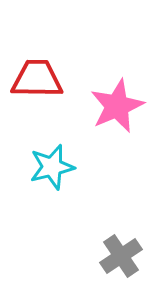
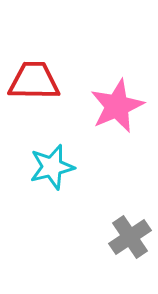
red trapezoid: moved 3 px left, 2 px down
gray cross: moved 9 px right, 19 px up
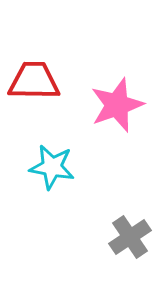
pink star: moved 1 px up; rotated 4 degrees clockwise
cyan star: rotated 24 degrees clockwise
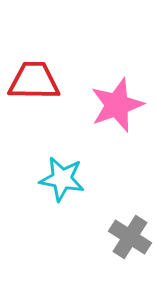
cyan star: moved 10 px right, 12 px down
gray cross: rotated 24 degrees counterclockwise
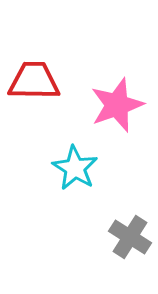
cyan star: moved 13 px right, 11 px up; rotated 21 degrees clockwise
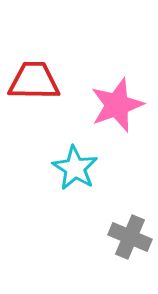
gray cross: rotated 9 degrees counterclockwise
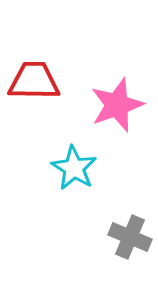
cyan star: moved 1 px left
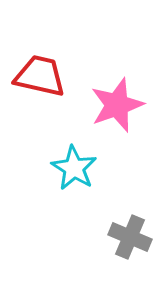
red trapezoid: moved 6 px right, 5 px up; rotated 12 degrees clockwise
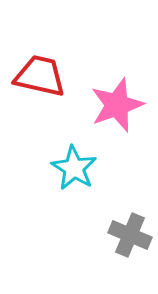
gray cross: moved 2 px up
